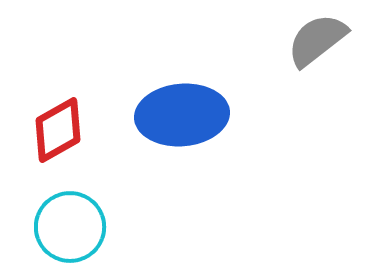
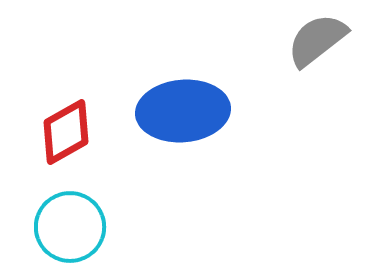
blue ellipse: moved 1 px right, 4 px up
red diamond: moved 8 px right, 2 px down
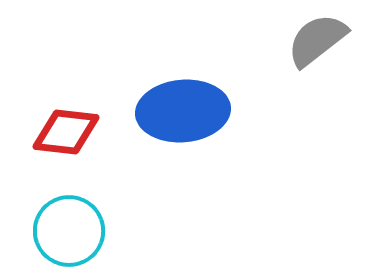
red diamond: rotated 36 degrees clockwise
cyan circle: moved 1 px left, 4 px down
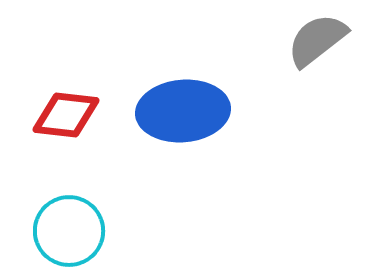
red diamond: moved 17 px up
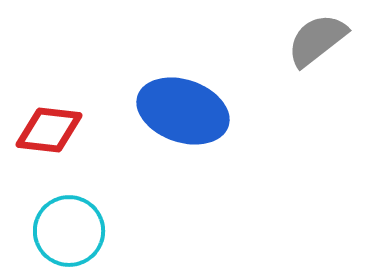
blue ellipse: rotated 24 degrees clockwise
red diamond: moved 17 px left, 15 px down
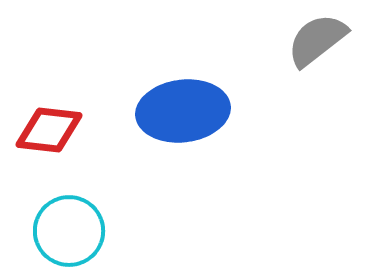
blue ellipse: rotated 26 degrees counterclockwise
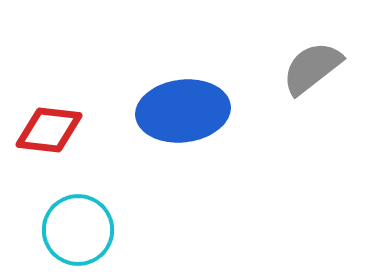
gray semicircle: moved 5 px left, 28 px down
cyan circle: moved 9 px right, 1 px up
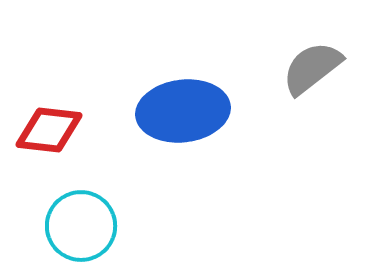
cyan circle: moved 3 px right, 4 px up
